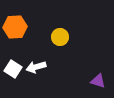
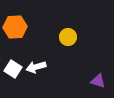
yellow circle: moved 8 px right
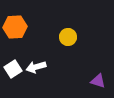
white square: rotated 24 degrees clockwise
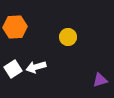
purple triangle: moved 2 px right, 1 px up; rotated 35 degrees counterclockwise
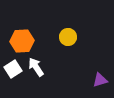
orange hexagon: moved 7 px right, 14 px down
white arrow: rotated 72 degrees clockwise
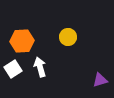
white arrow: moved 4 px right; rotated 18 degrees clockwise
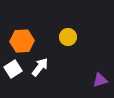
white arrow: rotated 54 degrees clockwise
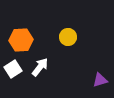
orange hexagon: moved 1 px left, 1 px up
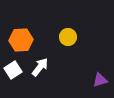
white square: moved 1 px down
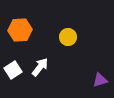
orange hexagon: moved 1 px left, 10 px up
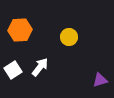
yellow circle: moved 1 px right
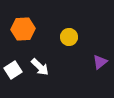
orange hexagon: moved 3 px right, 1 px up
white arrow: rotated 96 degrees clockwise
purple triangle: moved 18 px up; rotated 21 degrees counterclockwise
